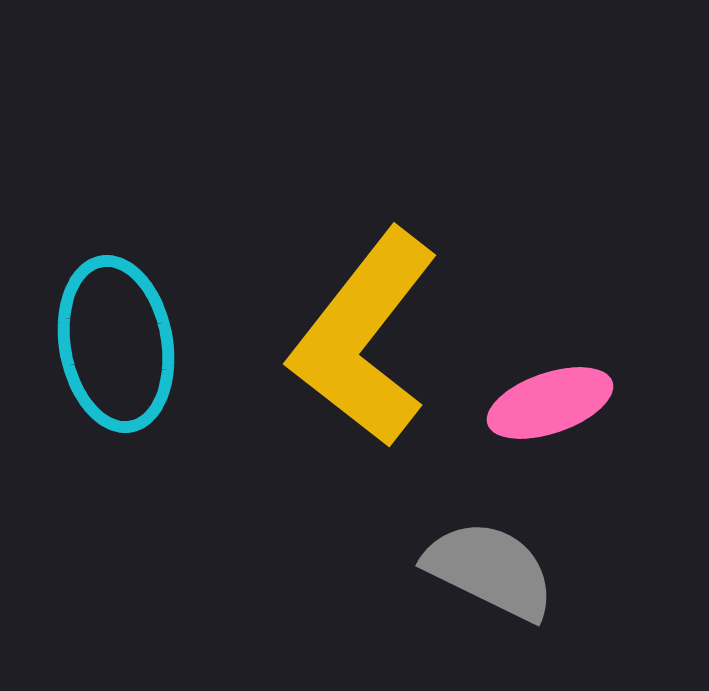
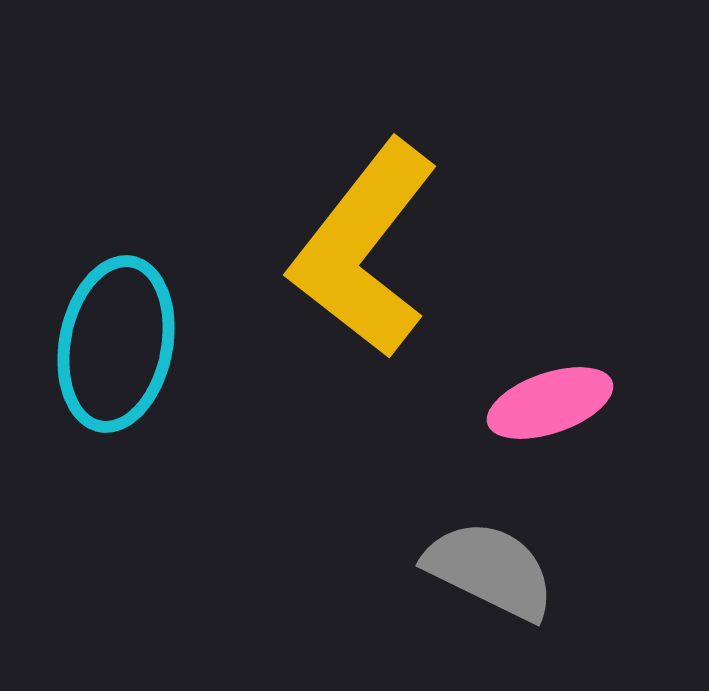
yellow L-shape: moved 89 px up
cyan ellipse: rotated 21 degrees clockwise
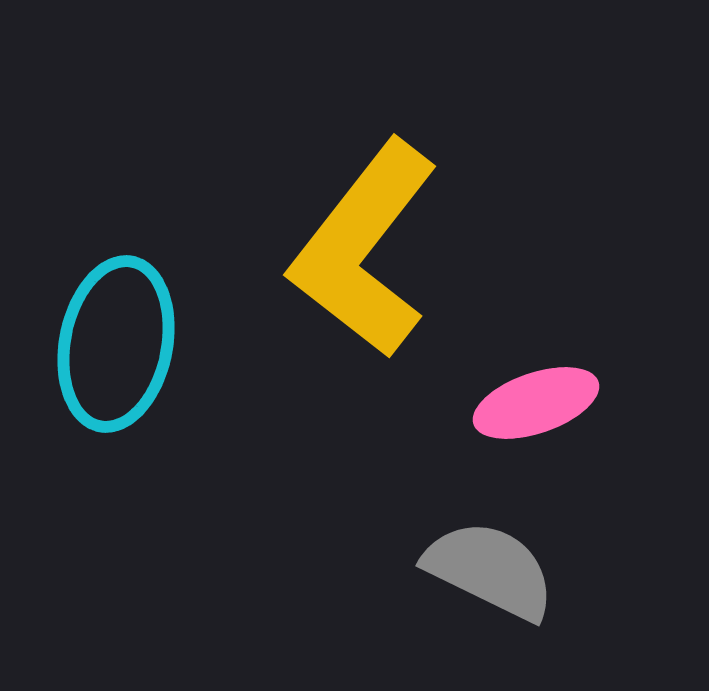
pink ellipse: moved 14 px left
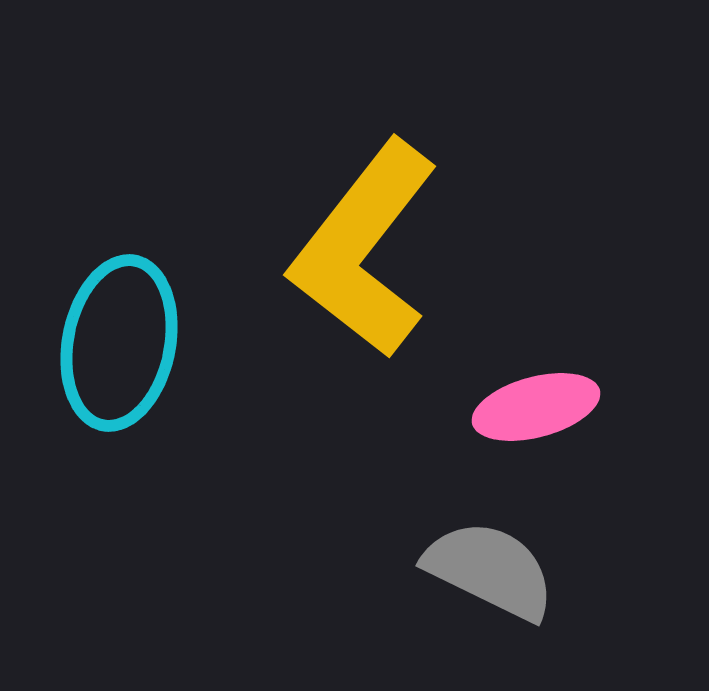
cyan ellipse: moved 3 px right, 1 px up
pink ellipse: moved 4 px down; rotated 4 degrees clockwise
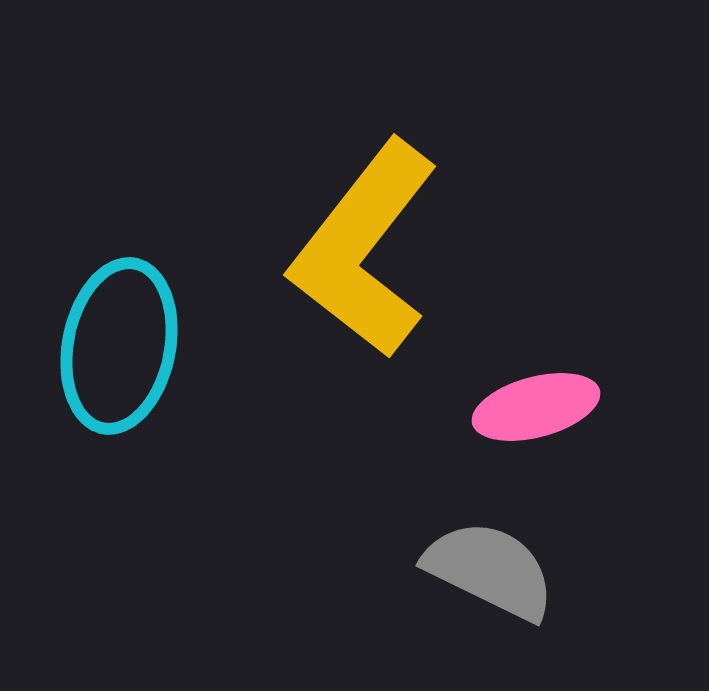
cyan ellipse: moved 3 px down
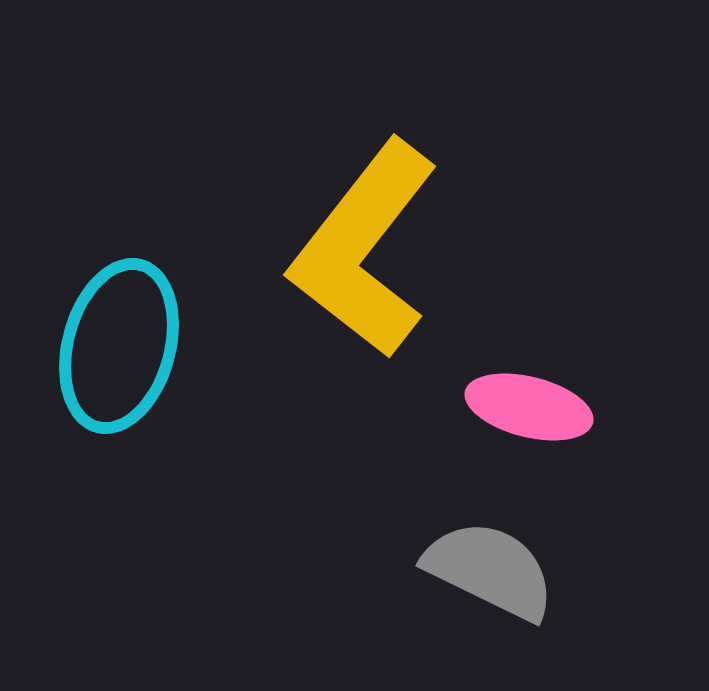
cyan ellipse: rotated 4 degrees clockwise
pink ellipse: moved 7 px left; rotated 29 degrees clockwise
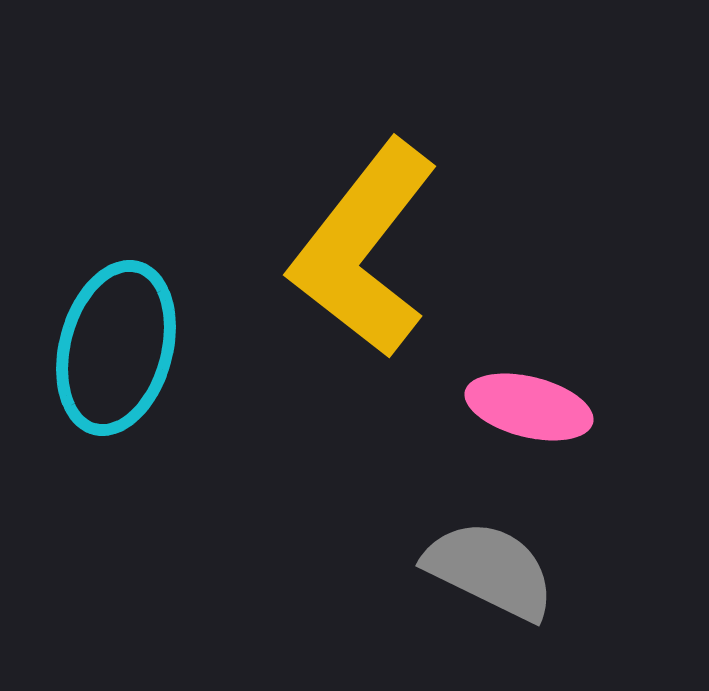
cyan ellipse: moved 3 px left, 2 px down
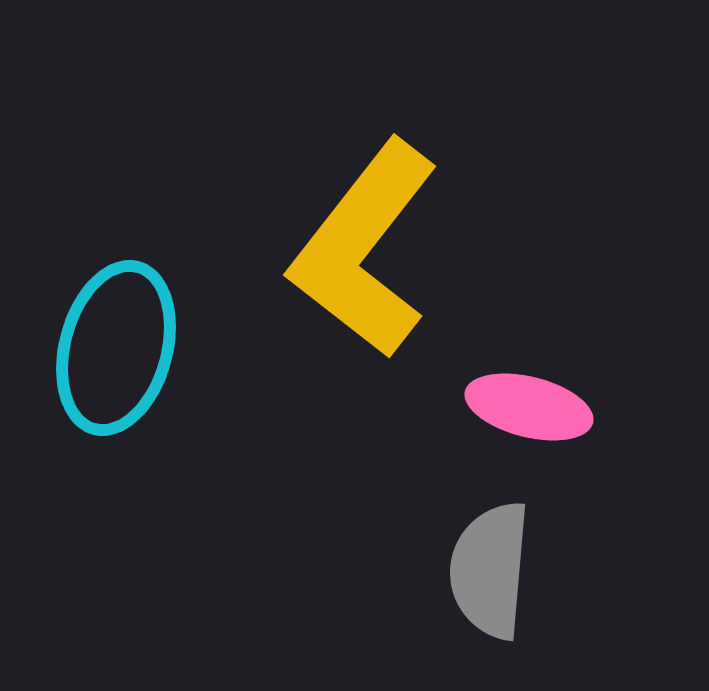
gray semicircle: rotated 111 degrees counterclockwise
